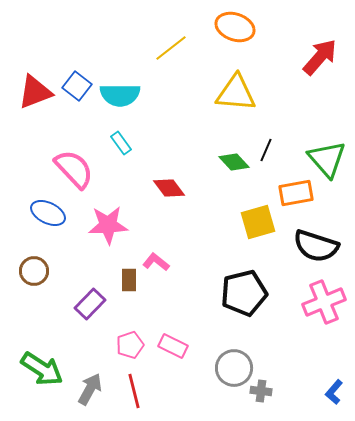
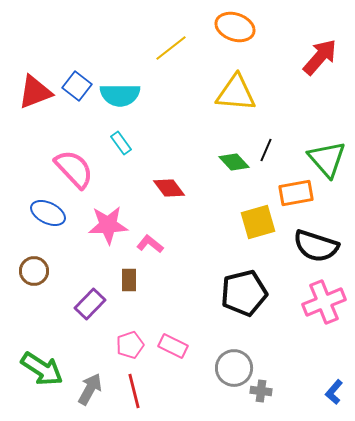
pink L-shape: moved 6 px left, 18 px up
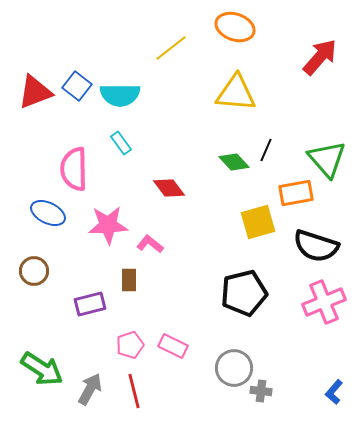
pink semicircle: rotated 138 degrees counterclockwise
purple rectangle: rotated 32 degrees clockwise
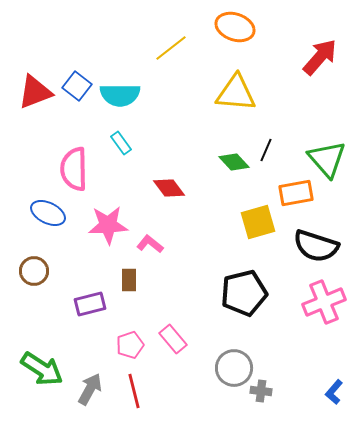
pink rectangle: moved 7 px up; rotated 24 degrees clockwise
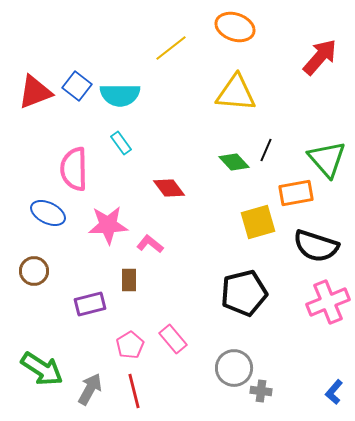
pink cross: moved 4 px right
pink pentagon: rotated 12 degrees counterclockwise
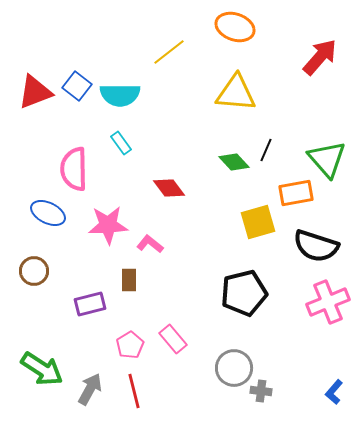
yellow line: moved 2 px left, 4 px down
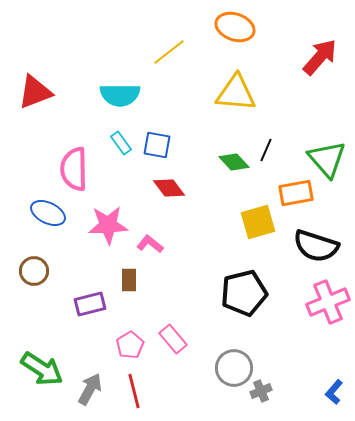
blue square: moved 80 px right, 59 px down; rotated 28 degrees counterclockwise
gray cross: rotated 30 degrees counterclockwise
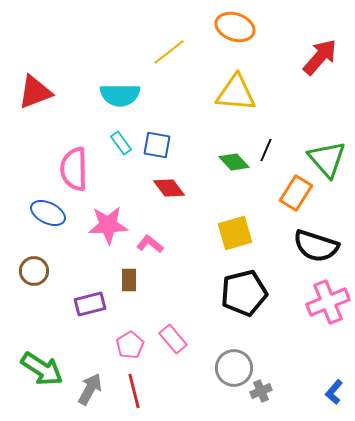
orange rectangle: rotated 48 degrees counterclockwise
yellow square: moved 23 px left, 11 px down
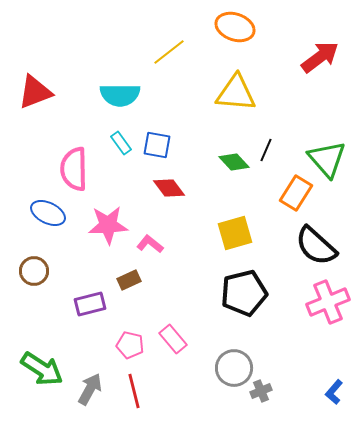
red arrow: rotated 12 degrees clockwise
black semicircle: rotated 24 degrees clockwise
brown rectangle: rotated 65 degrees clockwise
pink pentagon: rotated 28 degrees counterclockwise
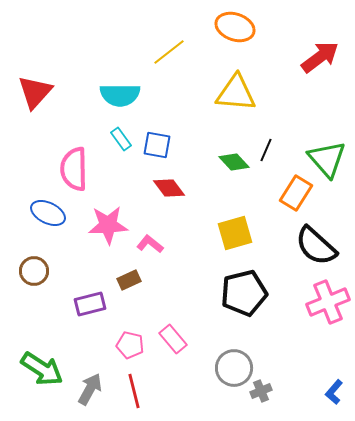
red triangle: rotated 27 degrees counterclockwise
cyan rectangle: moved 4 px up
